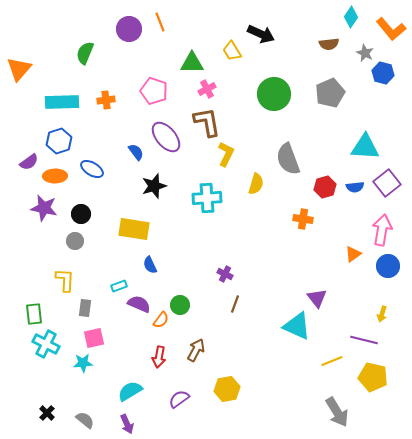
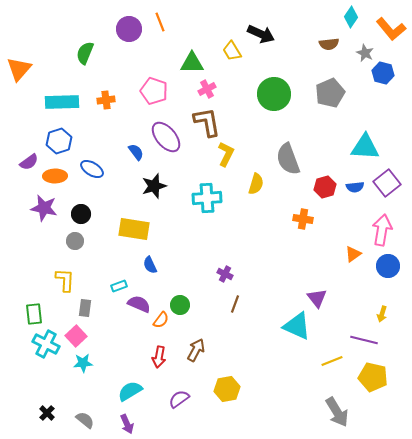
pink square at (94, 338): moved 18 px left, 2 px up; rotated 30 degrees counterclockwise
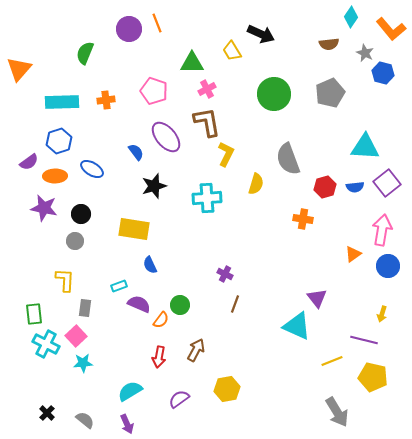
orange line at (160, 22): moved 3 px left, 1 px down
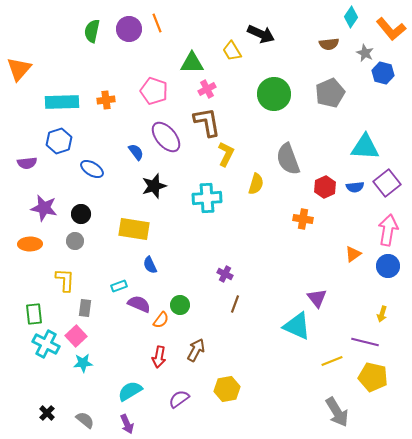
green semicircle at (85, 53): moved 7 px right, 22 px up; rotated 10 degrees counterclockwise
purple semicircle at (29, 162): moved 2 px left, 1 px down; rotated 30 degrees clockwise
orange ellipse at (55, 176): moved 25 px left, 68 px down
red hexagon at (325, 187): rotated 10 degrees counterclockwise
pink arrow at (382, 230): moved 6 px right
purple line at (364, 340): moved 1 px right, 2 px down
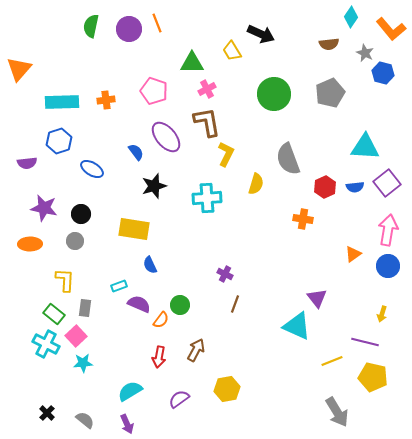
green semicircle at (92, 31): moved 1 px left, 5 px up
green rectangle at (34, 314): moved 20 px right; rotated 45 degrees counterclockwise
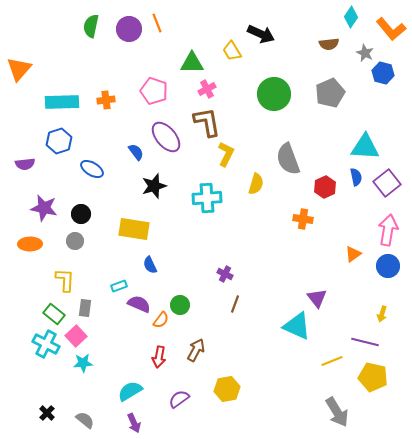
purple semicircle at (27, 163): moved 2 px left, 1 px down
blue semicircle at (355, 187): moved 1 px right, 10 px up; rotated 96 degrees counterclockwise
purple arrow at (127, 424): moved 7 px right, 1 px up
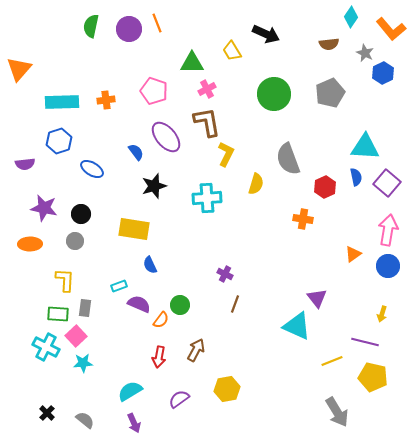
black arrow at (261, 34): moved 5 px right
blue hexagon at (383, 73): rotated 20 degrees clockwise
purple square at (387, 183): rotated 12 degrees counterclockwise
green rectangle at (54, 314): moved 4 px right; rotated 35 degrees counterclockwise
cyan cross at (46, 344): moved 3 px down
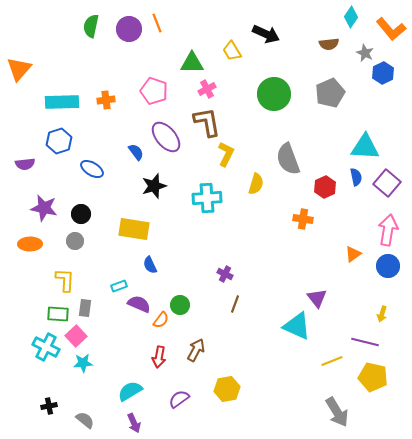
black cross at (47, 413): moved 2 px right, 7 px up; rotated 35 degrees clockwise
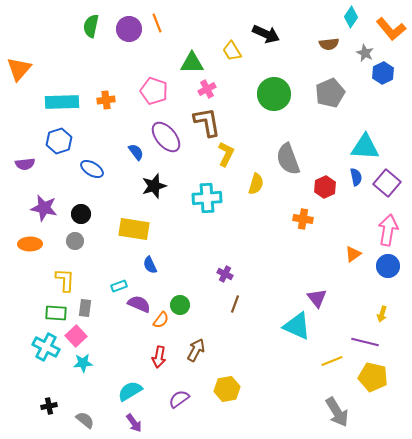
green rectangle at (58, 314): moved 2 px left, 1 px up
purple arrow at (134, 423): rotated 12 degrees counterclockwise
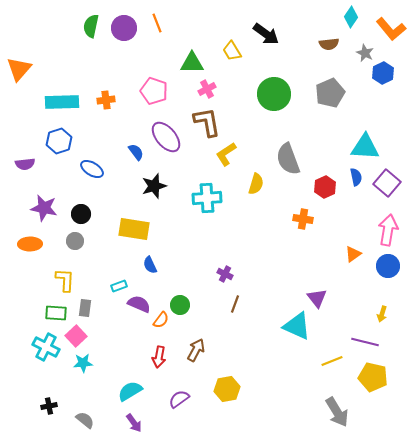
purple circle at (129, 29): moved 5 px left, 1 px up
black arrow at (266, 34): rotated 12 degrees clockwise
yellow L-shape at (226, 154): rotated 150 degrees counterclockwise
